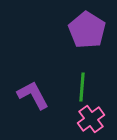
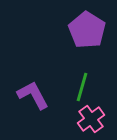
green line: rotated 12 degrees clockwise
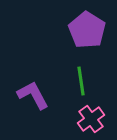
green line: moved 1 px left, 6 px up; rotated 24 degrees counterclockwise
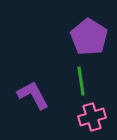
purple pentagon: moved 2 px right, 7 px down
pink cross: moved 1 px right, 2 px up; rotated 20 degrees clockwise
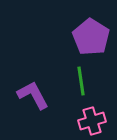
purple pentagon: moved 2 px right
pink cross: moved 4 px down
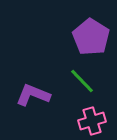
green line: moved 1 px right; rotated 36 degrees counterclockwise
purple L-shape: rotated 40 degrees counterclockwise
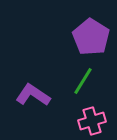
green line: moved 1 px right; rotated 76 degrees clockwise
purple L-shape: rotated 12 degrees clockwise
